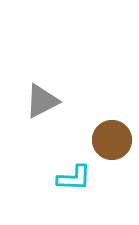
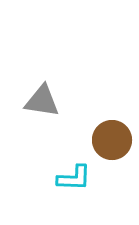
gray triangle: rotated 36 degrees clockwise
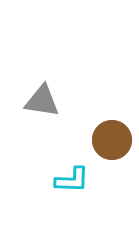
cyan L-shape: moved 2 px left, 2 px down
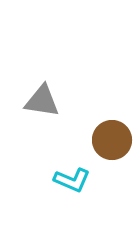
cyan L-shape: rotated 21 degrees clockwise
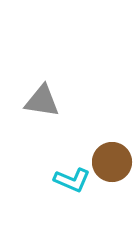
brown circle: moved 22 px down
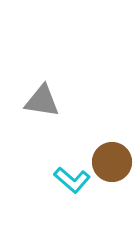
cyan L-shape: rotated 18 degrees clockwise
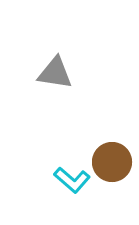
gray triangle: moved 13 px right, 28 px up
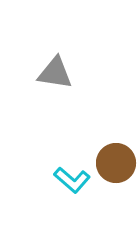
brown circle: moved 4 px right, 1 px down
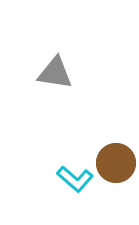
cyan L-shape: moved 3 px right, 1 px up
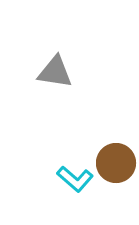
gray triangle: moved 1 px up
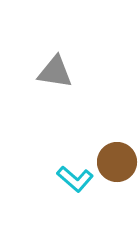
brown circle: moved 1 px right, 1 px up
